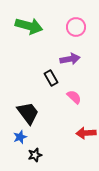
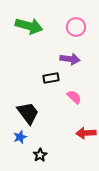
purple arrow: rotated 18 degrees clockwise
black rectangle: rotated 70 degrees counterclockwise
black star: moved 5 px right; rotated 16 degrees counterclockwise
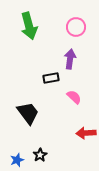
green arrow: rotated 60 degrees clockwise
purple arrow: rotated 90 degrees counterclockwise
blue star: moved 3 px left, 23 px down
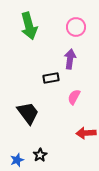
pink semicircle: rotated 105 degrees counterclockwise
